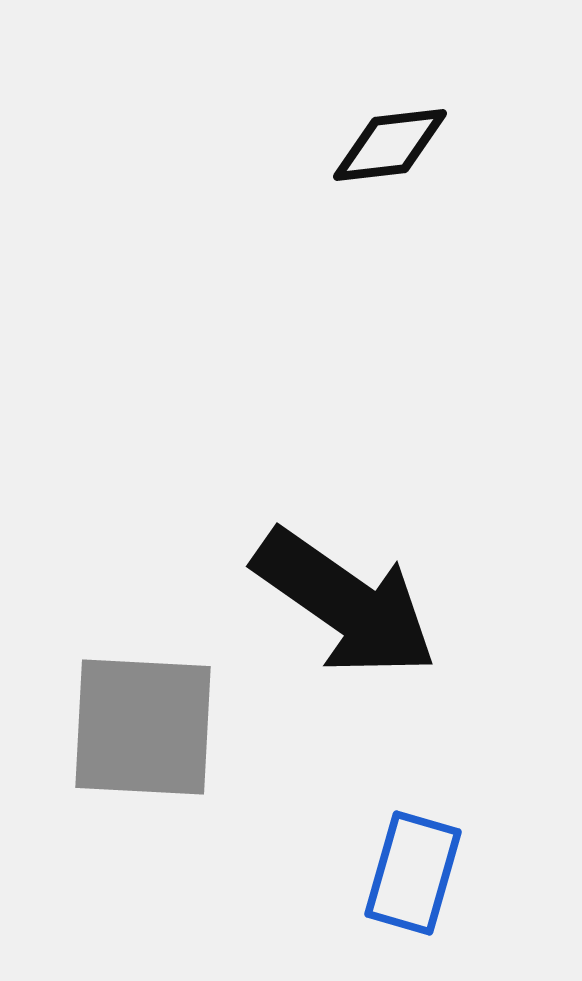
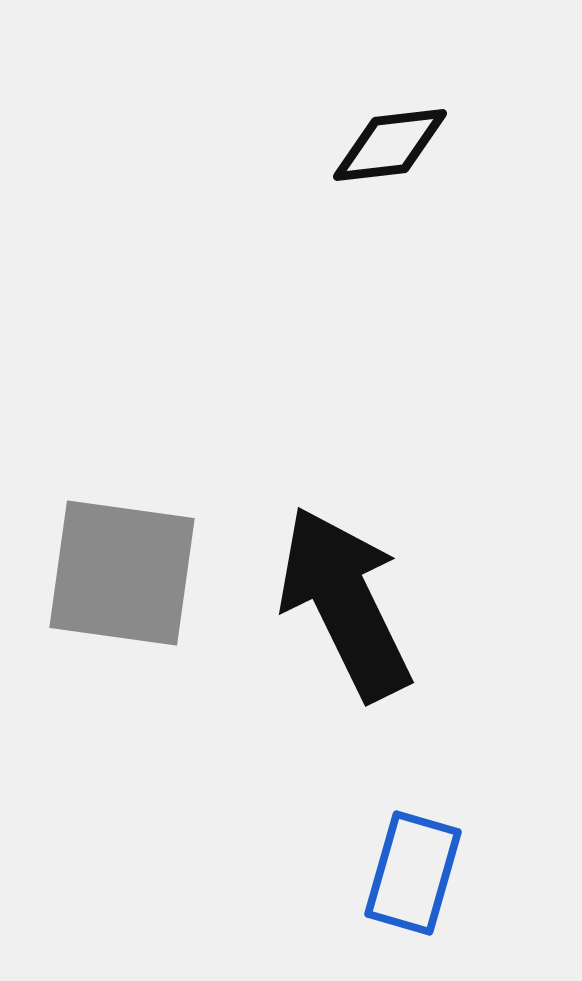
black arrow: rotated 151 degrees counterclockwise
gray square: moved 21 px left, 154 px up; rotated 5 degrees clockwise
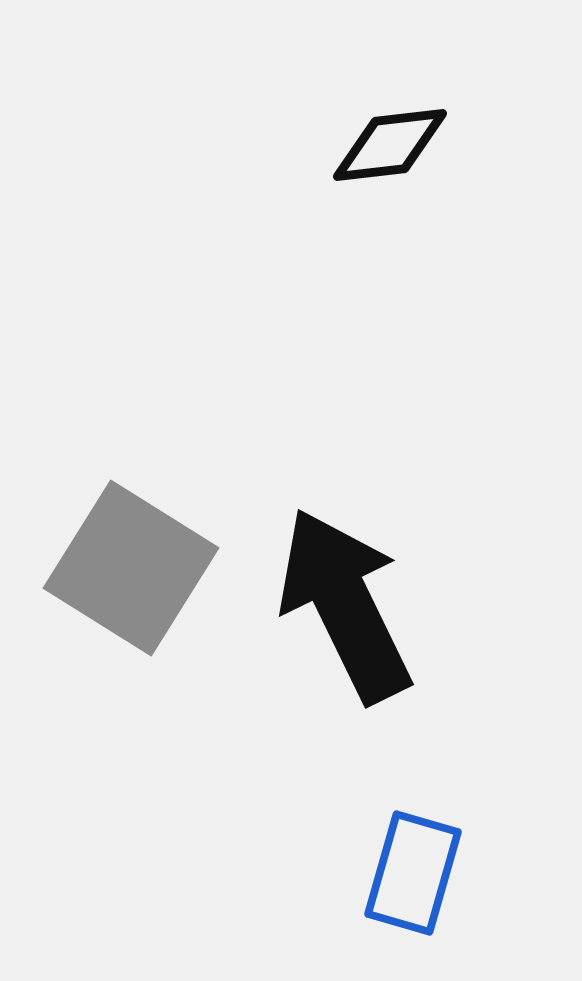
gray square: moved 9 px right, 5 px up; rotated 24 degrees clockwise
black arrow: moved 2 px down
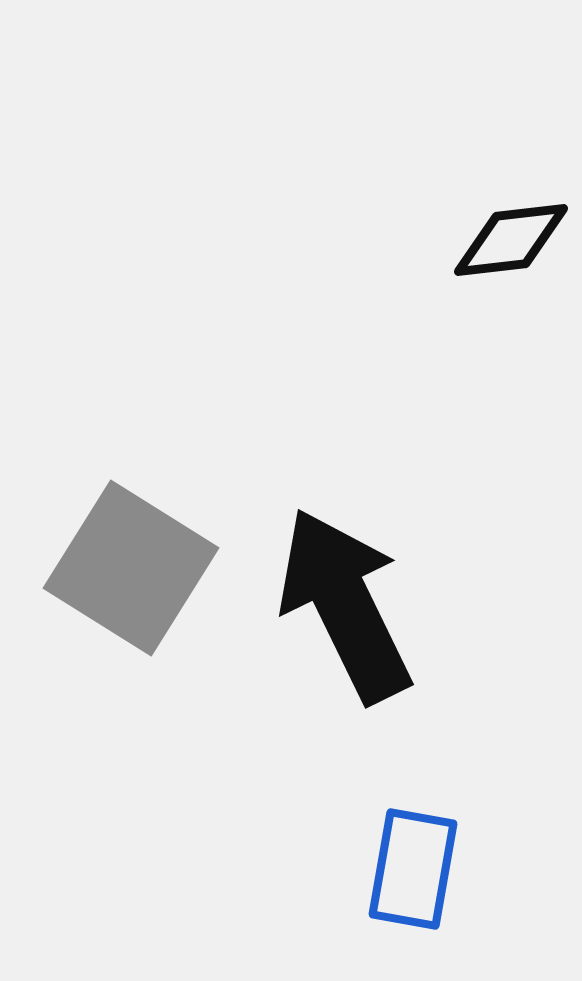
black diamond: moved 121 px right, 95 px down
blue rectangle: moved 4 px up; rotated 6 degrees counterclockwise
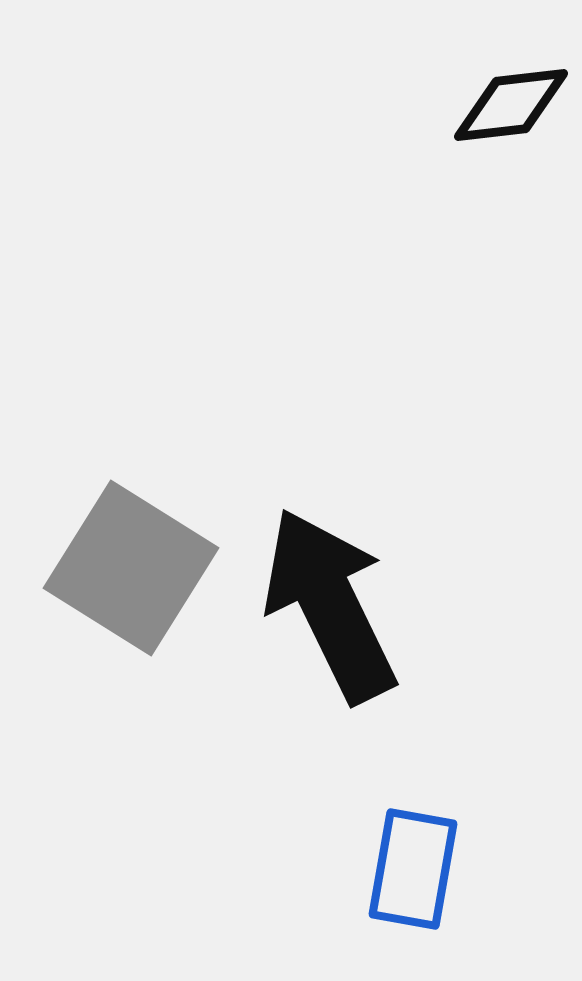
black diamond: moved 135 px up
black arrow: moved 15 px left
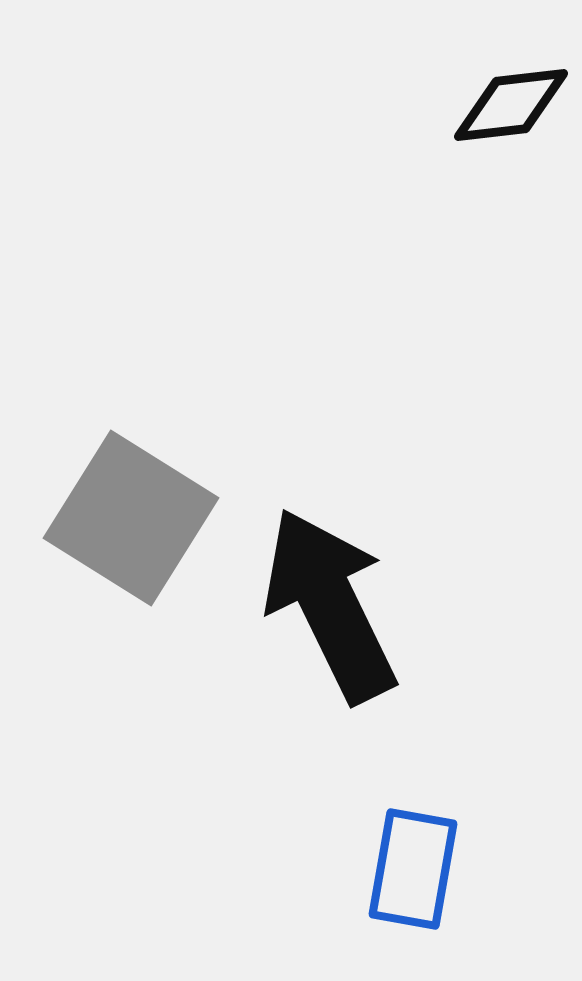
gray square: moved 50 px up
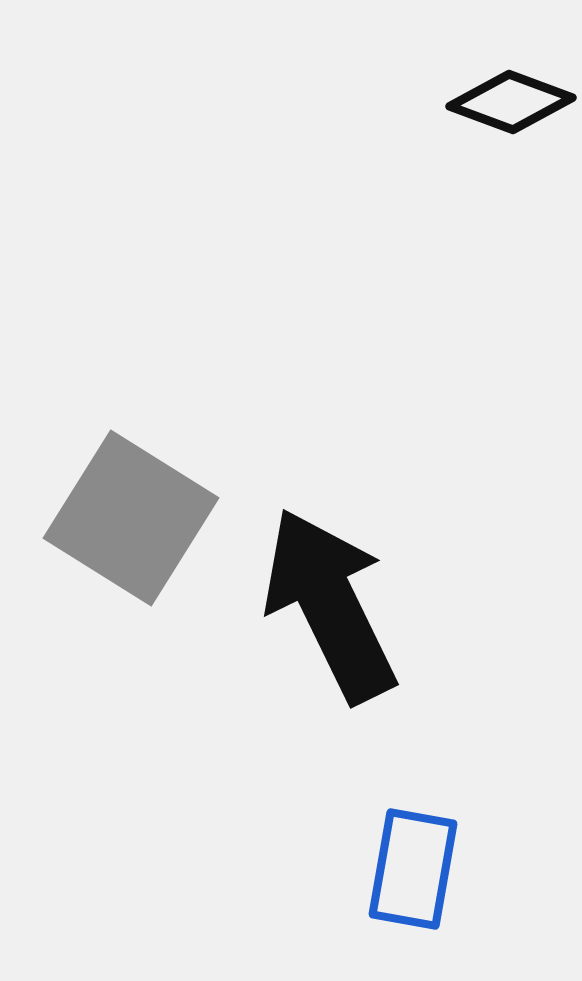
black diamond: moved 3 px up; rotated 27 degrees clockwise
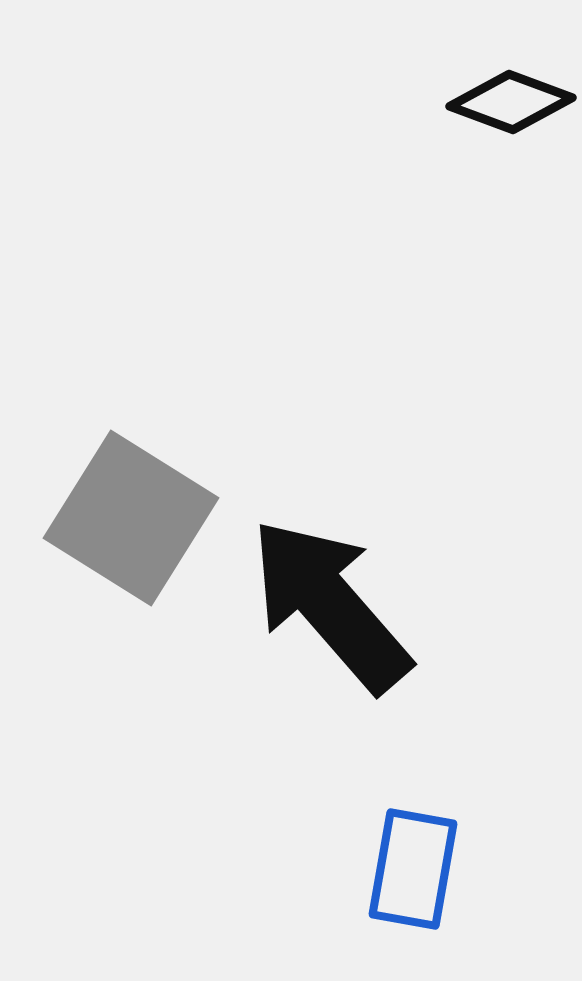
black arrow: rotated 15 degrees counterclockwise
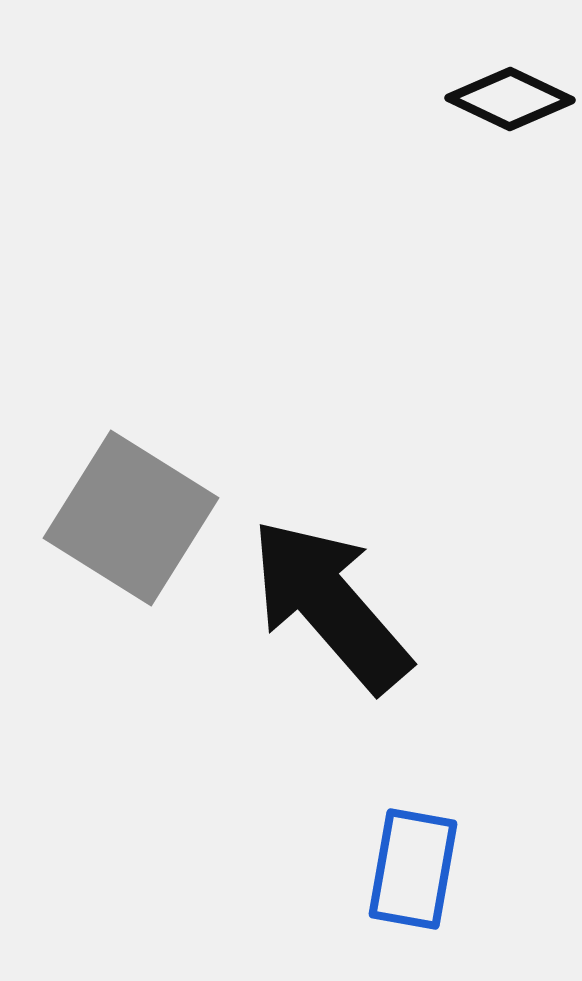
black diamond: moved 1 px left, 3 px up; rotated 5 degrees clockwise
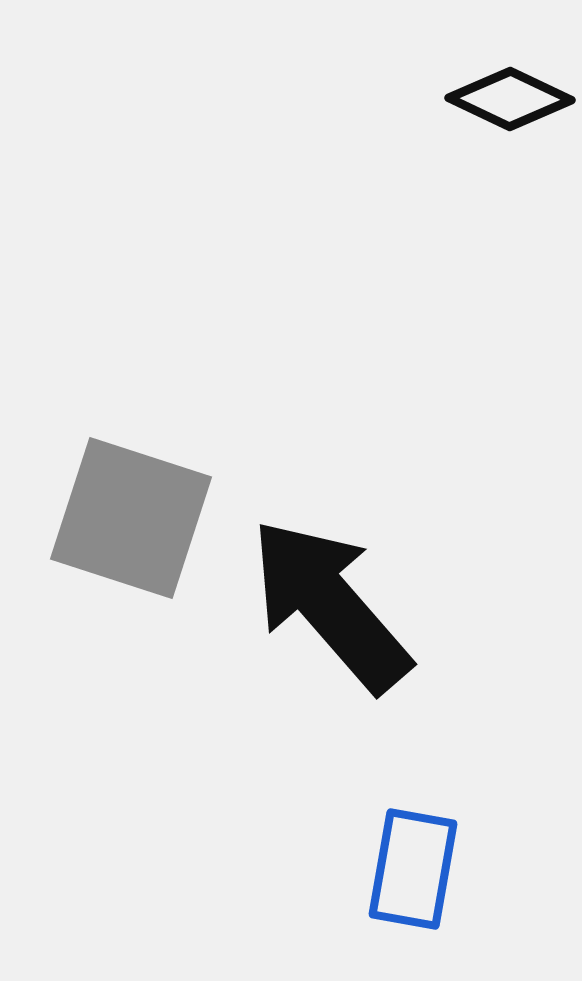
gray square: rotated 14 degrees counterclockwise
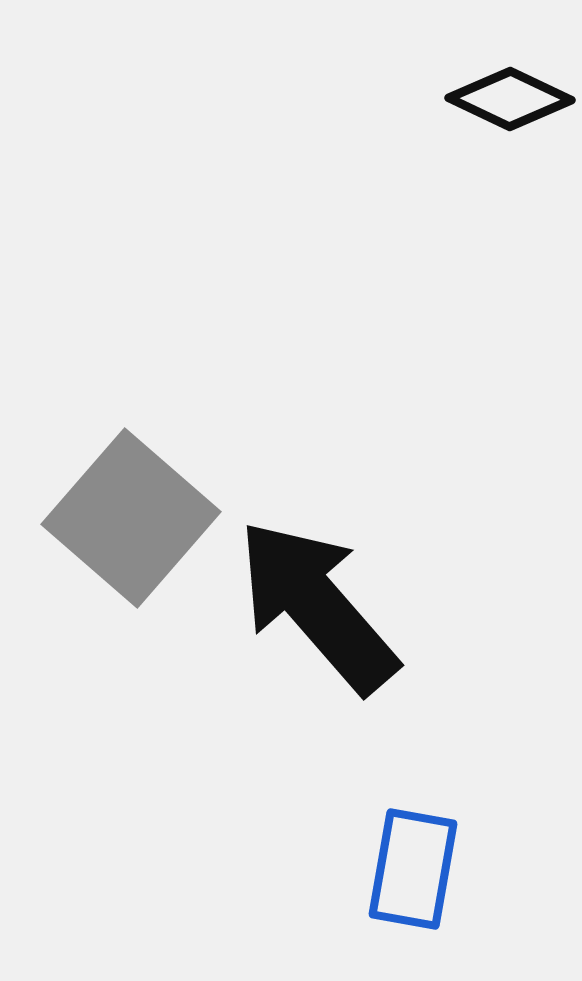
gray square: rotated 23 degrees clockwise
black arrow: moved 13 px left, 1 px down
